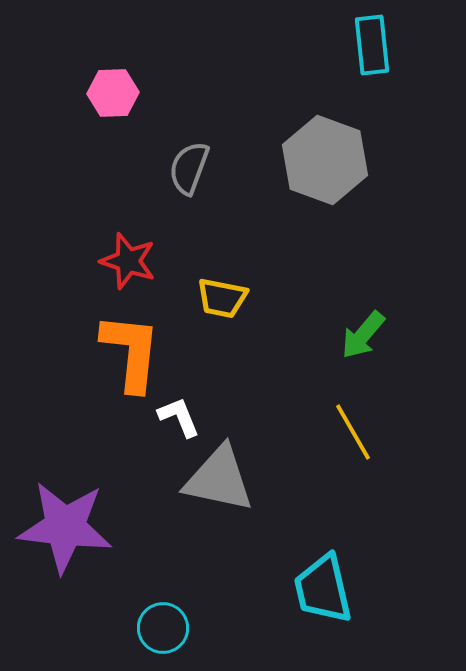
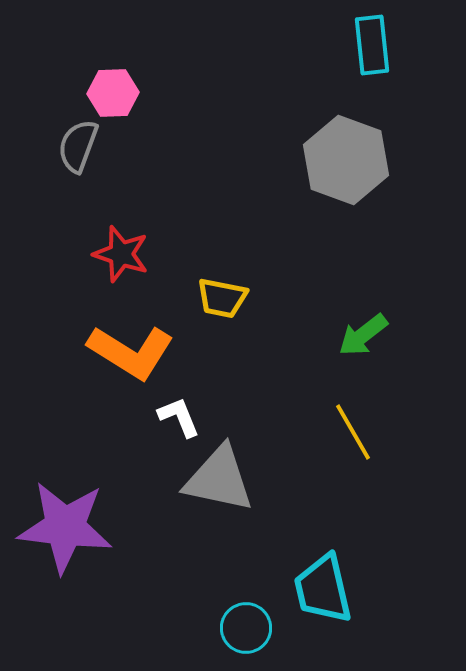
gray hexagon: moved 21 px right
gray semicircle: moved 111 px left, 22 px up
red star: moved 7 px left, 7 px up
green arrow: rotated 12 degrees clockwise
orange L-shape: rotated 116 degrees clockwise
cyan circle: moved 83 px right
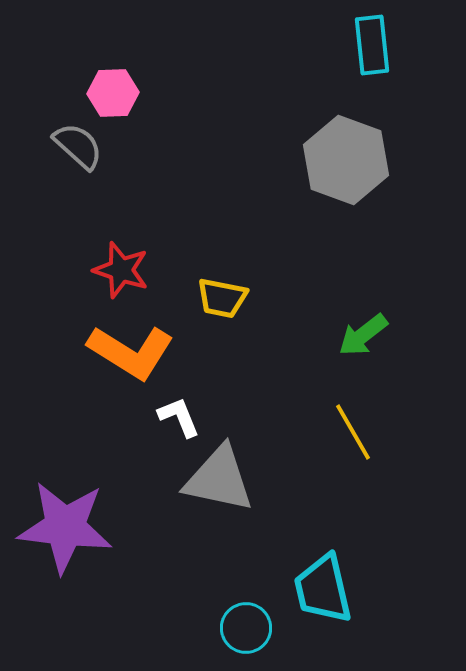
gray semicircle: rotated 112 degrees clockwise
red star: moved 16 px down
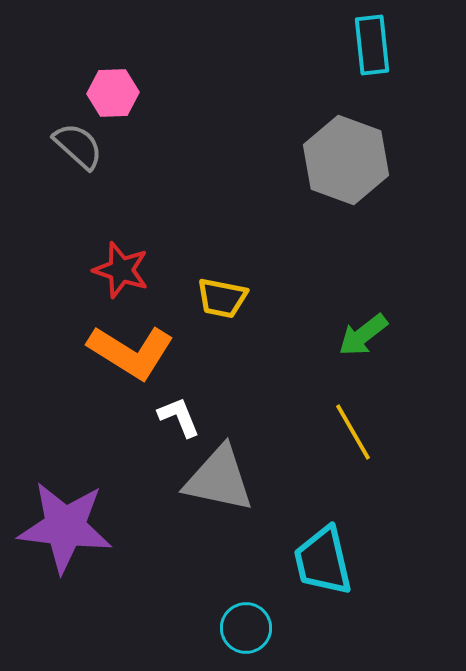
cyan trapezoid: moved 28 px up
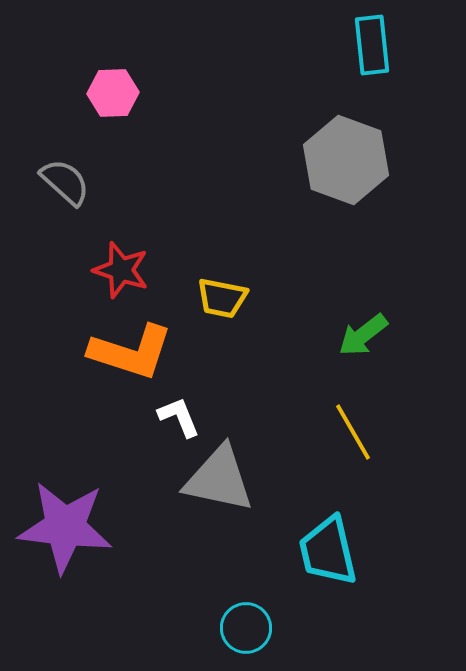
gray semicircle: moved 13 px left, 36 px down
orange L-shape: rotated 14 degrees counterclockwise
cyan trapezoid: moved 5 px right, 10 px up
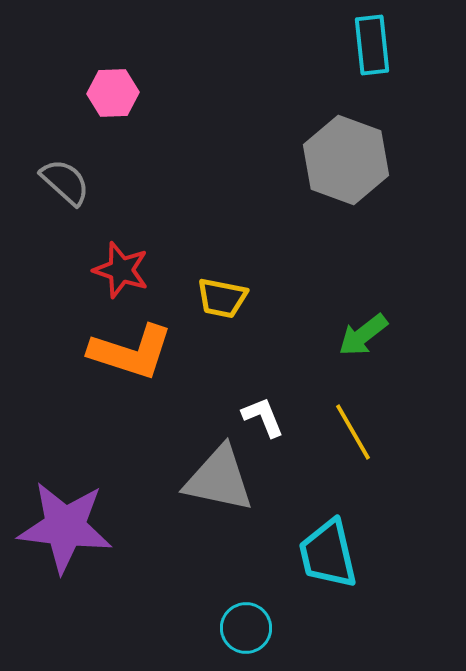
white L-shape: moved 84 px right
cyan trapezoid: moved 3 px down
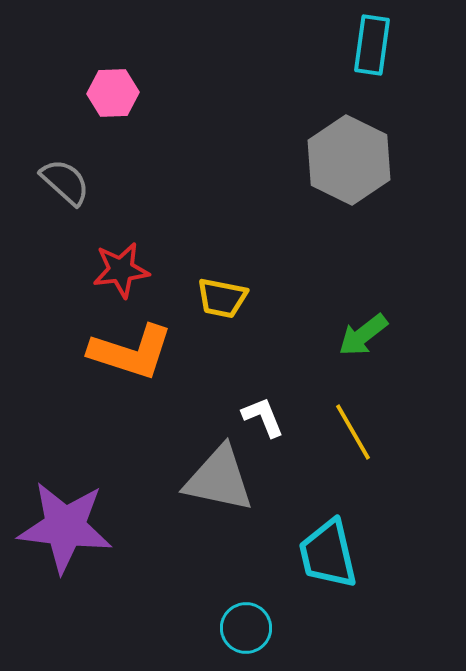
cyan rectangle: rotated 14 degrees clockwise
gray hexagon: moved 3 px right; rotated 6 degrees clockwise
red star: rotated 26 degrees counterclockwise
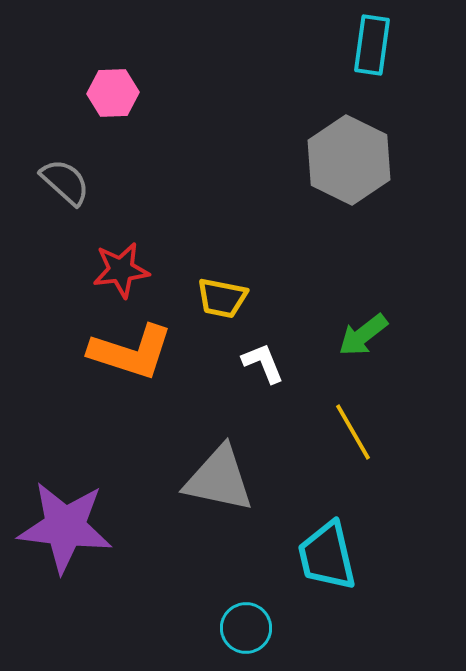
white L-shape: moved 54 px up
cyan trapezoid: moved 1 px left, 2 px down
